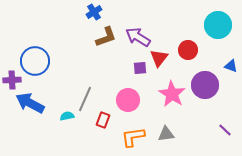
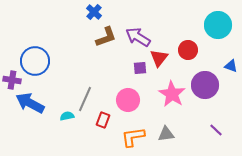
blue cross: rotated 14 degrees counterclockwise
purple cross: rotated 12 degrees clockwise
purple line: moved 9 px left
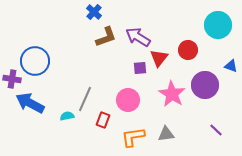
purple cross: moved 1 px up
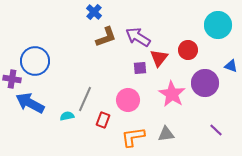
purple circle: moved 2 px up
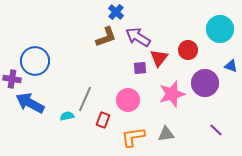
blue cross: moved 22 px right
cyan circle: moved 2 px right, 4 px down
pink star: rotated 24 degrees clockwise
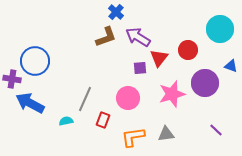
pink circle: moved 2 px up
cyan semicircle: moved 1 px left, 5 px down
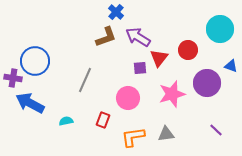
purple cross: moved 1 px right, 1 px up
purple circle: moved 2 px right
gray line: moved 19 px up
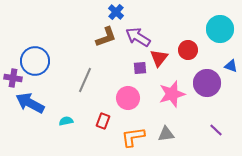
red rectangle: moved 1 px down
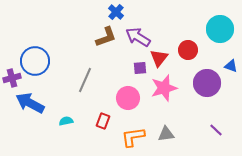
purple cross: moved 1 px left; rotated 24 degrees counterclockwise
pink star: moved 8 px left, 6 px up
